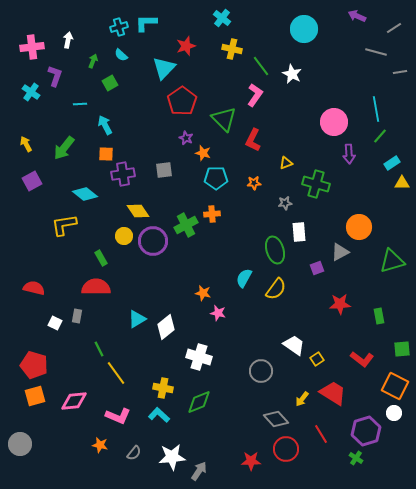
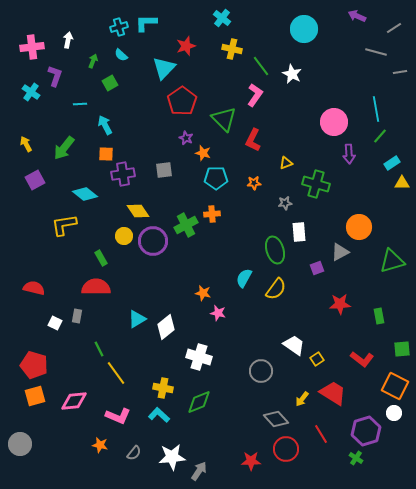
purple square at (32, 181): moved 3 px right, 1 px up
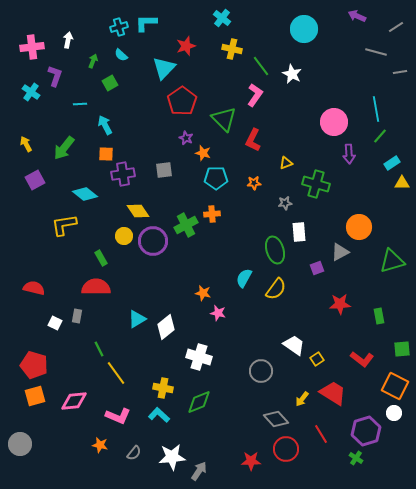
gray line at (394, 28): moved 2 px right, 1 px up
